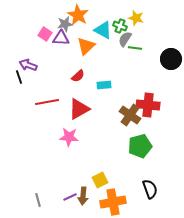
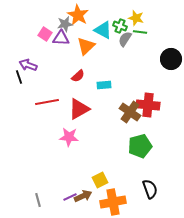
green line: moved 5 px right, 16 px up
brown cross: moved 3 px up
brown arrow: rotated 120 degrees counterclockwise
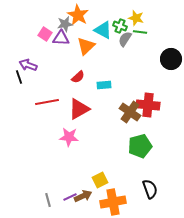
red semicircle: moved 1 px down
gray line: moved 10 px right
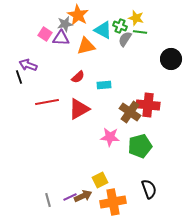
orange triangle: rotated 30 degrees clockwise
pink star: moved 41 px right
black semicircle: moved 1 px left
